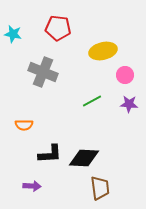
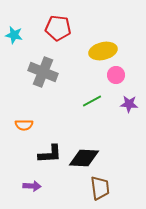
cyan star: moved 1 px right, 1 px down
pink circle: moved 9 px left
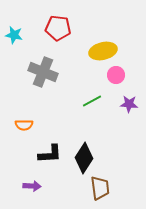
black diamond: rotated 60 degrees counterclockwise
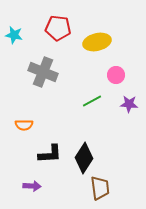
yellow ellipse: moved 6 px left, 9 px up
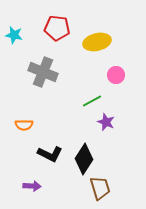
red pentagon: moved 1 px left
purple star: moved 23 px left, 18 px down; rotated 18 degrees clockwise
black L-shape: rotated 30 degrees clockwise
black diamond: moved 1 px down
brown trapezoid: rotated 10 degrees counterclockwise
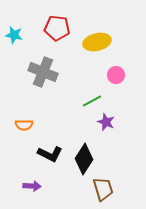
brown trapezoid: moved 3 px right, 1 px down
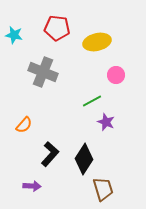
orange semicircle: rotated 48 degrees counterclockwise
black L-shape: rotated 75 degrees counterclockwise
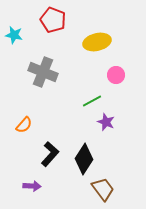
red pentagon: moved 4 px left, 8 px up; rotated 15 degrees clockwise
brown trapezoid: rotated 20 degrees counterclockwise
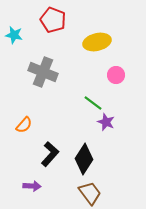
green line: moved 1 px right, 2 px down; rotated 66 degrees clockwise
brown trapezoid: moved 13 px left, 4 px down
